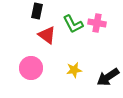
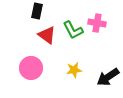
green L-shape: moved 6 px down
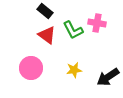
black rectangle: moved 8 px right; rotated 63 degrees counterclockwise
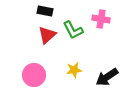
black rectangle: rotated 28 degrees counterclockwise
pink cross: moved 4 px right, 4 px up
red triangle: rotated 42 degrees clockwise
pink circle: moved 3 px right, 7 px down
black arrow: moved 1 px left
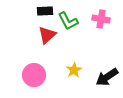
black rectangle: rotated 14 degrees counterclockwise
green L-shape: moved 5 px left, 9 px up
yellow star: rotated 21 degrees counterclockwise
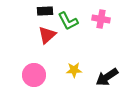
yellow star: rotated 28 degrees clockwise
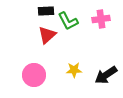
black rectangle: moved 1 px right
pink cross: rotated 18 degrees counterclockwise
black arrow: moved 1 px left, 2 px up
